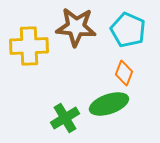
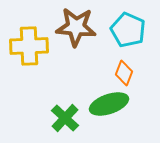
green cross: rotated 16 degrees counterclockwise
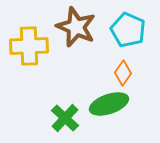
brown star: rotated 18 degrees clockwise
orange diamond: moved 1 px left; rotated 15 degrees clockwise
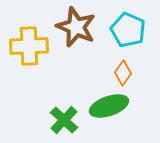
green ellipse: moved 2 px down
green cross: moved 1 px left, 2 px down
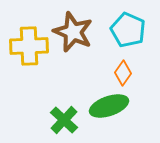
brown star: moved 3 px left, 5 px down
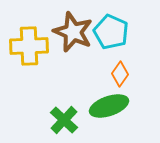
cyan pentagon: moved 17 px left, 2 px down
orange diamond: moved 3 px left, 1 px down
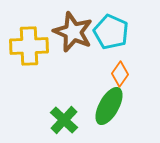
green ellipse: rotated 42 degrees counterclockwise
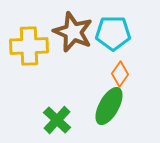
cyan pentagon: moved 2 px right, 1 px down; rotated 24 degrees counterclockwise
green cross: moved 7 px left
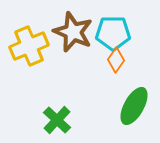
yellow cross: rotated 21 degrees counterclockwise
orange diamond: moved 4 px left, 14 px up
green ellipse: moved 25 px right
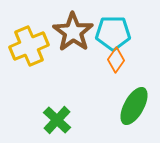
brown star: rotated 12 degrees clockwise
